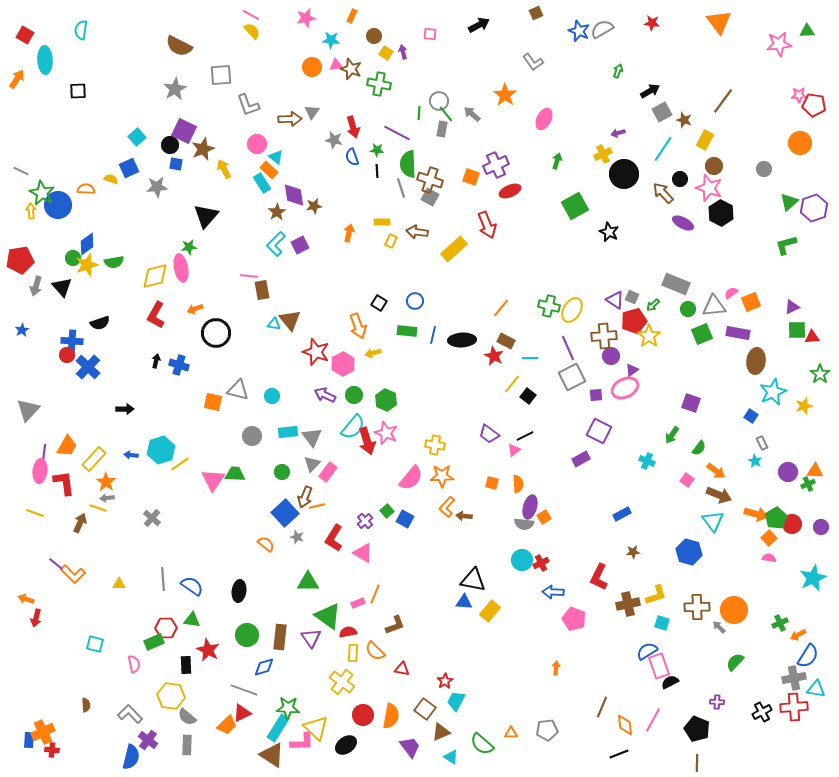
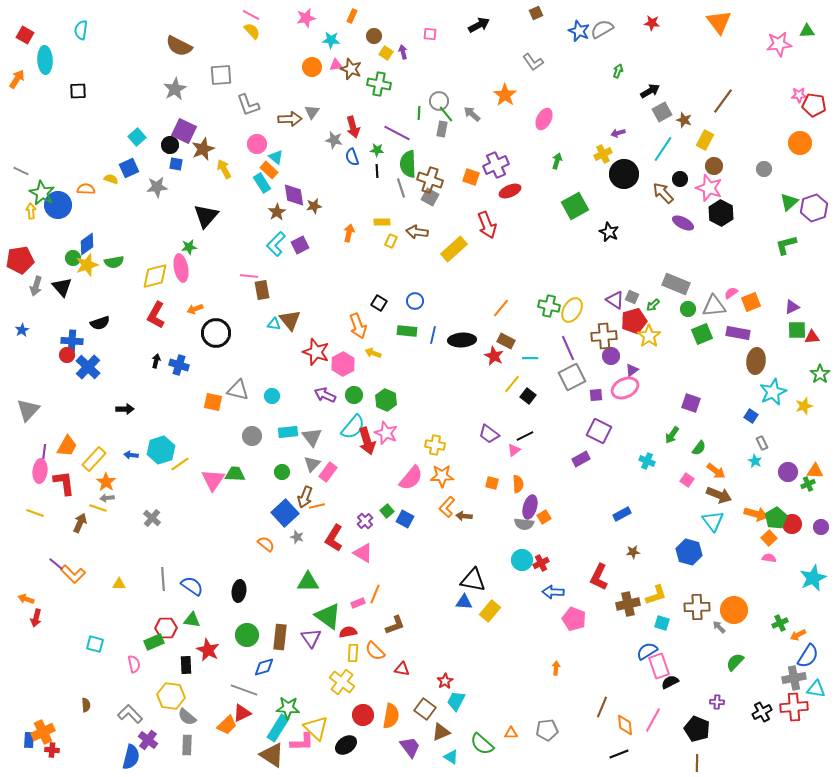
yellow arrow at (373, 353): rotated 35 degrees clockwise
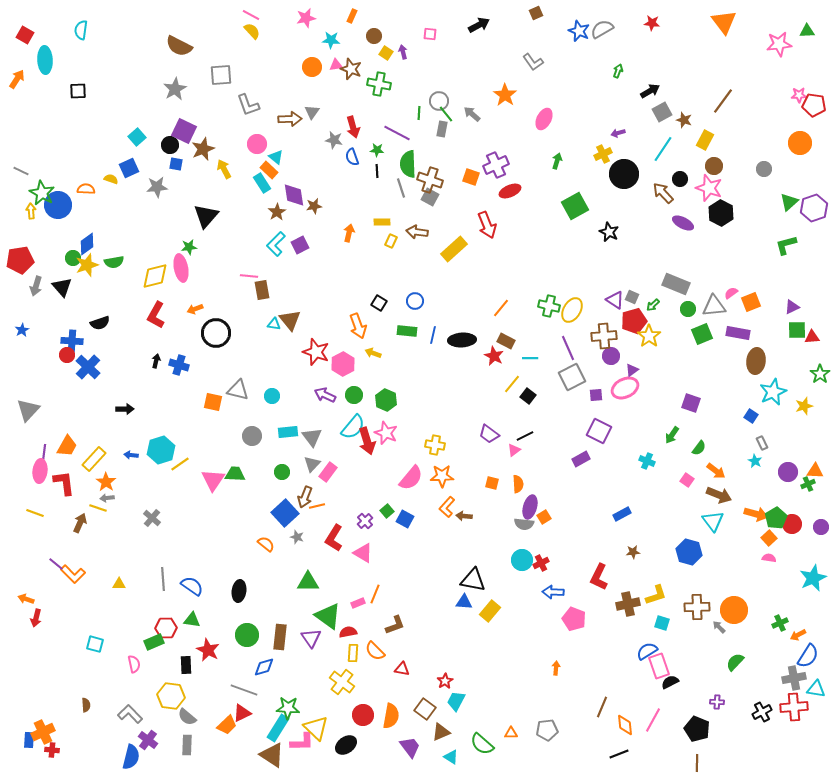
orange triangle at (719, 22): moved 5 px right
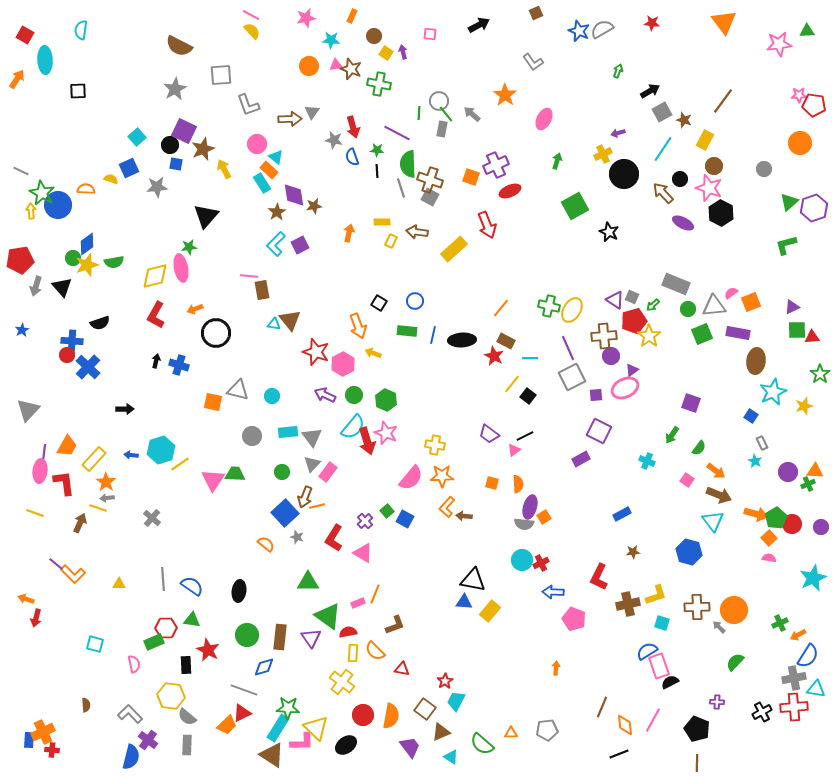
orange circle at (312, 67): moved 3 px left, 1 px up
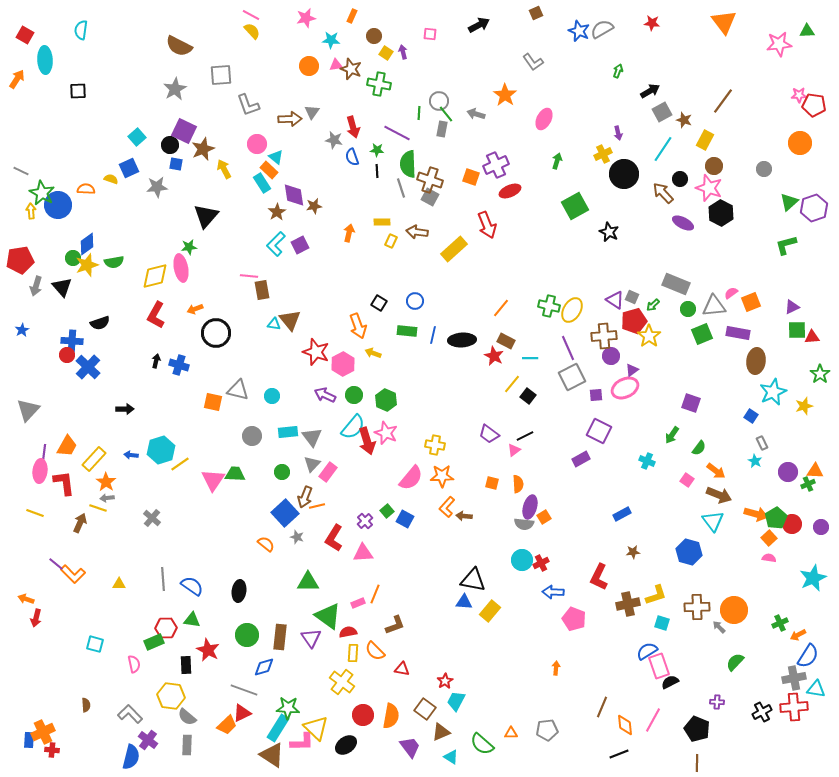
gray arrow at (472, 114): moved 4 px right; rotated 24 degrees counterclockwise
purple arrow at (618, 133): rotated 88 degrees counterclockwise
pink triangle at (363, 553): rotated 35 degrees counterclockwise
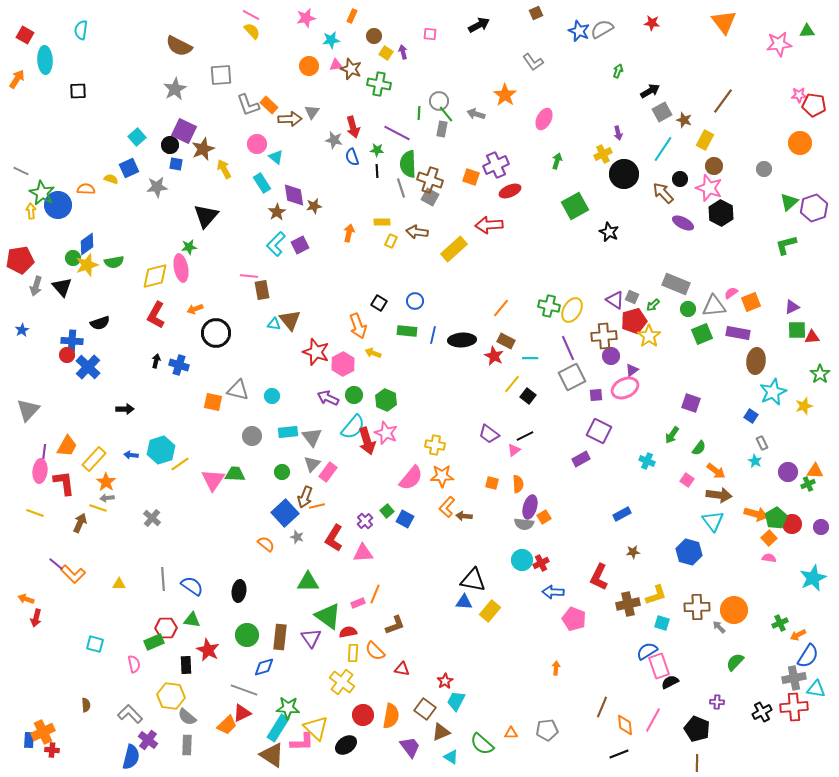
cyan star at (331, 40): rotated 12 degrees counterclockwise
orange rectangle at (269, 170): moved 65 px up
red arrow at (487, 225): moved 2 px right; rotated 108 degrees clockwise
purple arrow at (325, 395): moved 3 px right, 3 px down
brown arrow at (719, 495): rotated 15 degrees counterclockwise
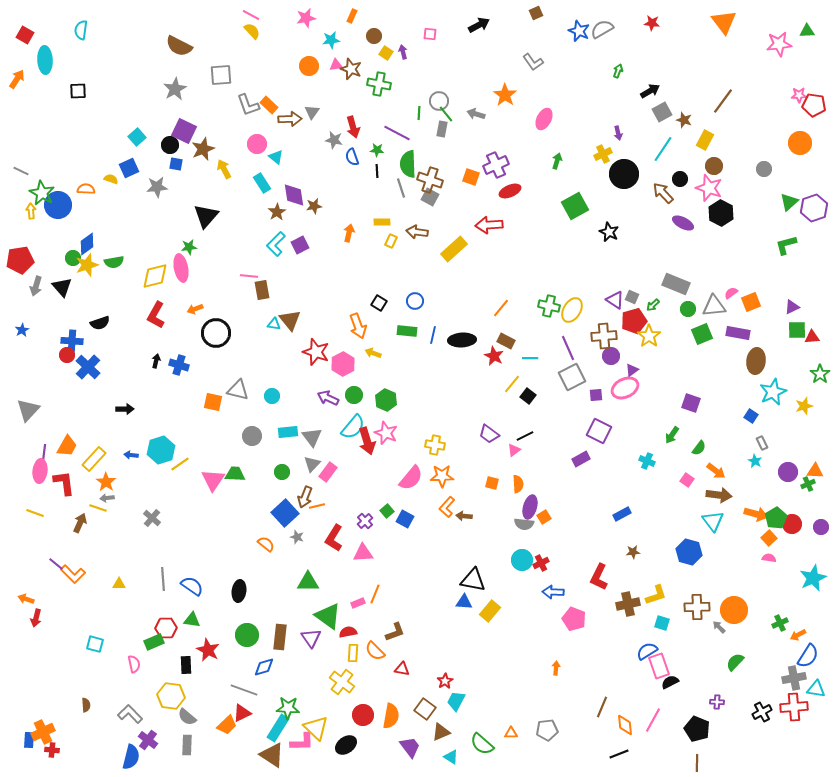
brown L-shape at (395, 625): moved 7 px down
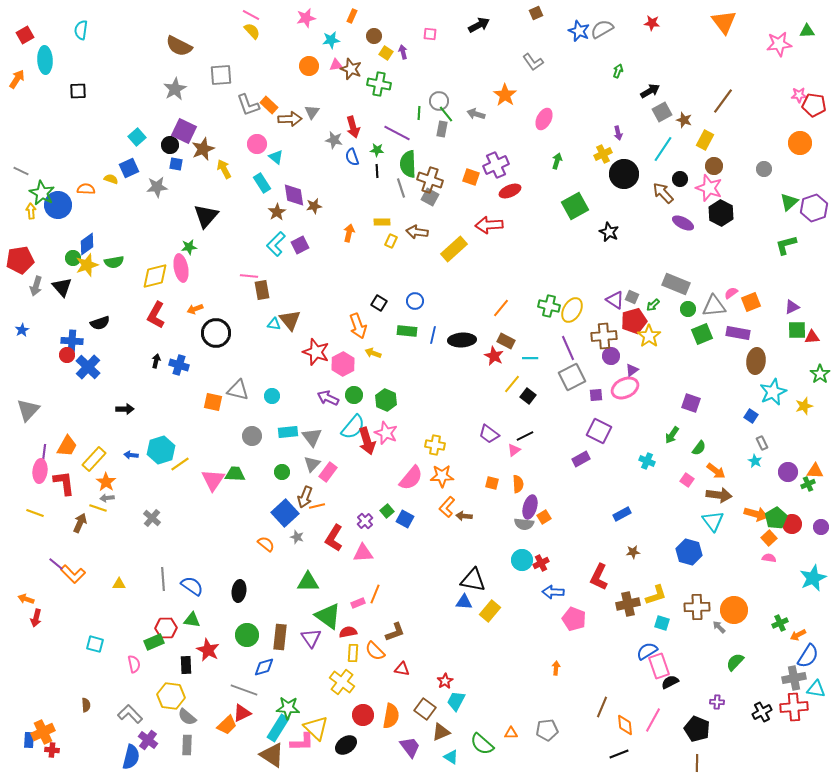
red square at (25, 35): rotated 30 degrees clockwise
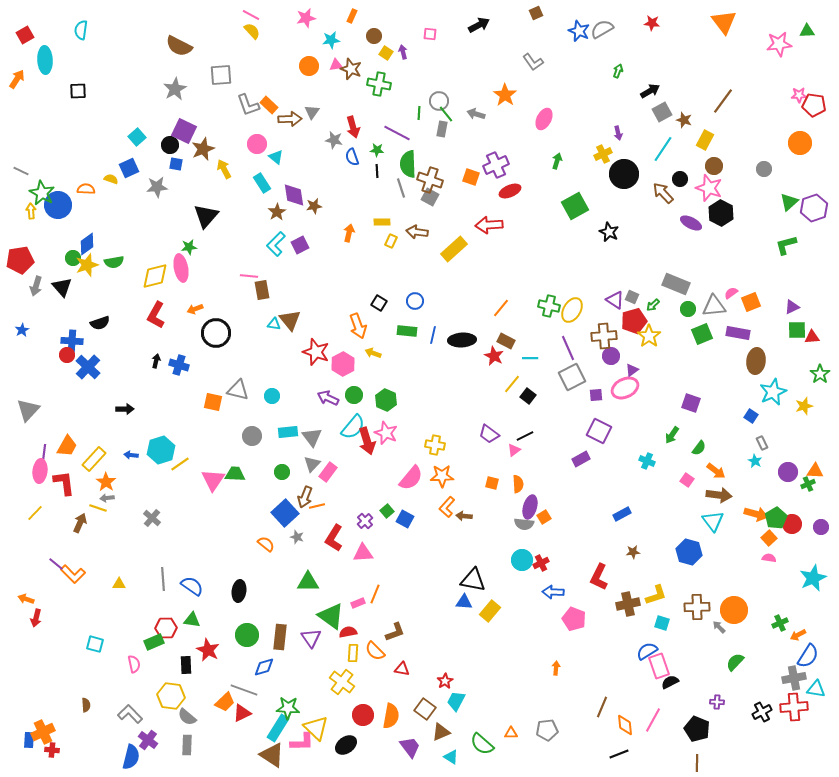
purple ellipse at (683, 223): moved 8 px right
yellow line at (35, 513): rotated 66 degrees counterclockwise
green triangle at (328, 616): moved 3 px right
orange trapezoid at (227, 725): moved 2 px left, 23 px up
